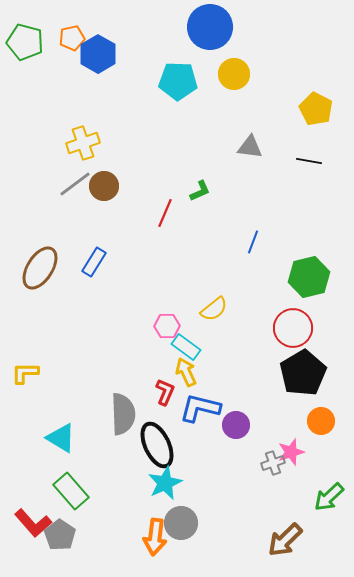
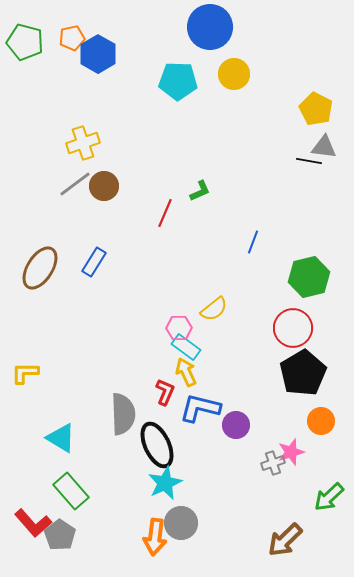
gray triangle at (250, 147): moved 74 px right
pink hexagon at (167, 326): moved 12 px right, 2 px down
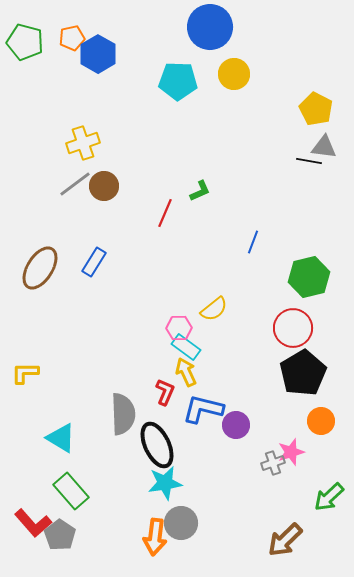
blue L-shape at (200, 408): moved 3 px right, 1 px down
cyan star at (165, 483): rotated 16 degrees clockwise
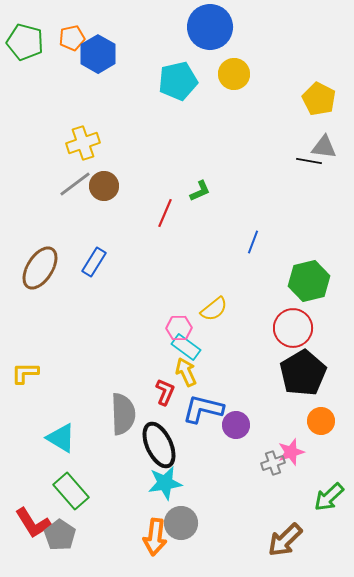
cyan pentagon at (178, 81): rotated 15 degrees counterclockwise
yellow pentagon at (316, 109): moved 3 px right, 10 px up
green hexagon at (309, 277): moved 4 px down
black ellipse at (157, 445): moved 2 px right
red L-shape at (33, 523): rotated 9 degrees clockwise
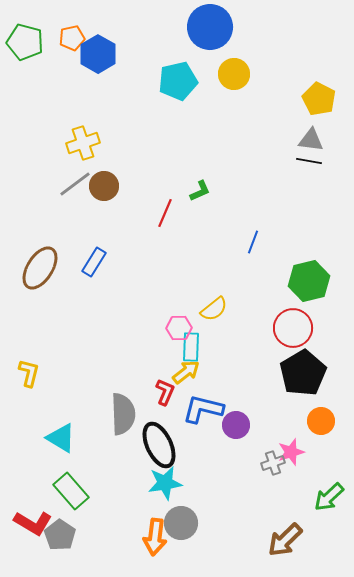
gray triangle at (324, 147): moved 13 px left, 7 px up
cyan rectangle at (186, 347): moved 5 px right; rotated 56 degrees clockwise
yellow arrow at (186, 372): rotated 76 degrees clockwise
yellow L-shape at (25, 373): moved 4 px right; rotated 104 degrees clockwise
red L-shape at (33, 523): rotated 27 degrees counterclockwise
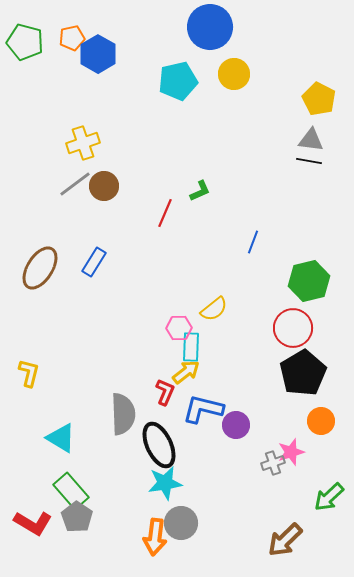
gray pentagon at (60, 535): moved 17 px right, 18 px up
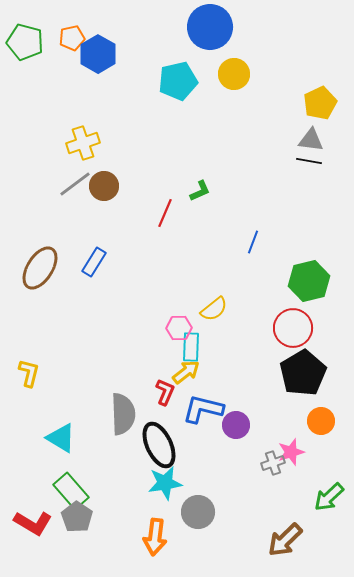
yellow pentagon at (319, 99): moved 1 px right, 4 px down; rotated 20 degrees clockwise
gray circle at (181, 523): moved 17 px right, 11 px up
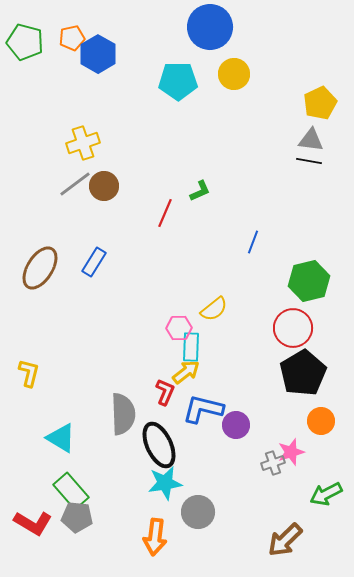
cyan pentagon at (178, 81): rotated 12 degrees clockwise
green arrow at (329, 497): moved 3 px left, 3 px up; rotated 16 degrees clockwise
gray pentagon at (77, 517): rotated 28 degrees counterclockwise
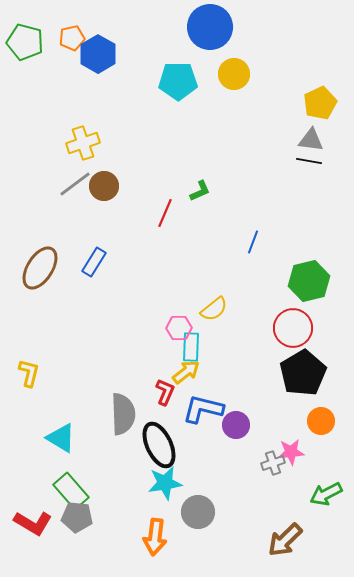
pink star at (291, 452): rotated 12 degrees clockwise
